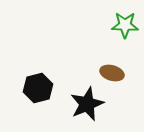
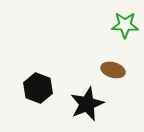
brown ellipse: moved 1 px right, 3 px up
black hexagon: rotated 24 degrees counterclockwise
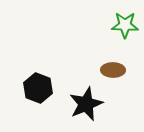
brown ellipse: rotated 15 degrees counterclockwise
black star: moved 1 px left
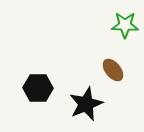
brown ellipse: rotated 50 degrees clockwise
black hexagon: rotated 20 degrees counterclockwise
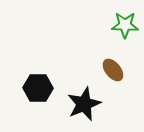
black star: moved 2 px left
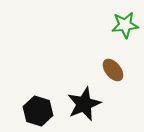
green star: rotated 8 degrees counterclockwise
black hexagon: moved 23 px down; rotated 16 degrees clockwise
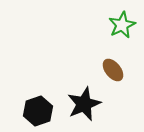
green star: moved 3 px left; rotated 20 degrees counterclockwise
black hexagon: rotated 24 degrees clockwise
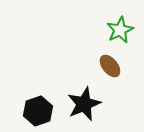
green star: moved 2 px left, 5 px down
brown ellipse: moved 3 px left, 4 px up
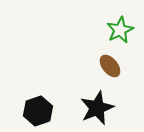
black star: moved 13 px right, 4 px down
